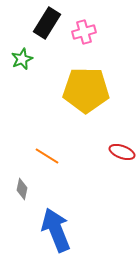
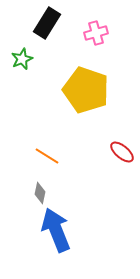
pink cross: moved 12 px right, 1 px down
yellow pentagon: rotated 18 degrees clockwise
red ellipse: rotated 20 degrees clockwise
gray diamond: moved 18 px right, 4 px down
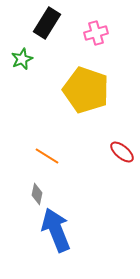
gray diamond: moved 3 px left, 1 px down
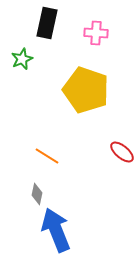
black rectangle: rotated 20 degrees counterclockwise
pink cross: rotated 20 degrees clockwise
